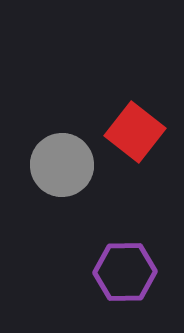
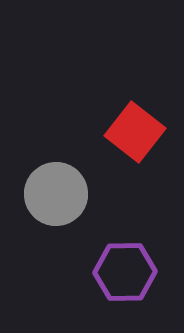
gray circle: moved 6 px left, 29 px down
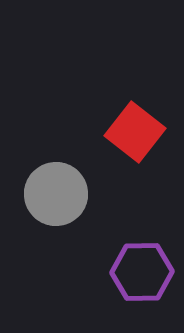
purple hexagon: moved 17 px right
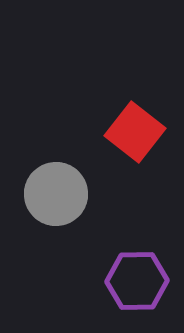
purple hexagon: moved 5 px left, 9 px down
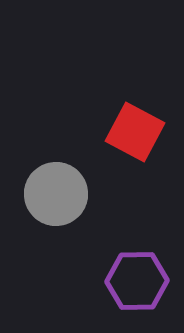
red square: rotated 10 degrees counterclockwise
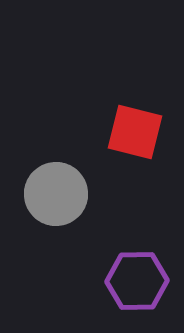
red square: rotated 14 degrees counterclockwise
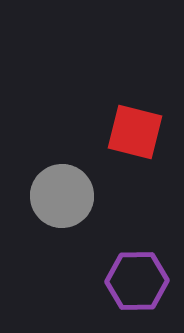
gray circle: moved 6 px right, 2 px down
